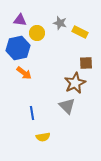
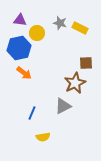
yellow rectangle: moved 4 px up
blue hexagon: moved 1 px right
gray triangle: moved 4 px left; rotated 48 degrees clockwise
blue line: rotated 32 degrees clockwise
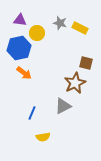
brown square: rotated 16 degrees clockwise
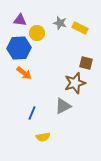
blue hexagon: rotated 10 degrees clockwise
brown star: rotated 10 degrees clockwise
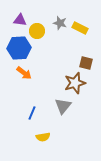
yellow circle: moved 2 px up
gray triangle: rotated 24 degrees counterclockwise
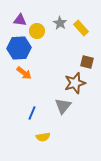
gray star: rotated 16 degrees clockwise
yellow rectangle: moved 1 px right; rotated 21 degrees clockwise
brown square: moved 1 px right, 1 px up
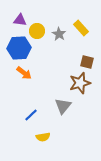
gray star: moved 1 px left, 11 px down
brown star: moved 5 px right
blue line: moved 1 px left, 2 px down; rotated 24 degrees clockwise
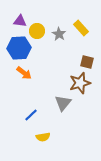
purple triangle: moved 1 px down
gray triangle: moved 3 px up
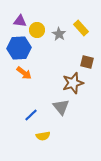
yellow circle: moved 1 px up
brown star: moved 7 px left
gray triangle: moved 2 px left, 4 px down; rotated 18 degrees counterclockwise
yellow semicircle: moved 1 px up
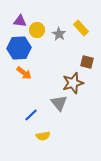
gray triangle: moved 2 px left, 4 px up
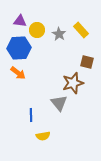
yellow rectangle: moved 2 px down
orange arrow: moved 6 px left
blue line: rotated 48 degrees counterclockwise
